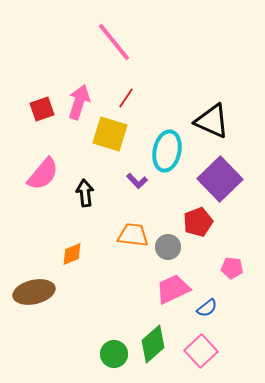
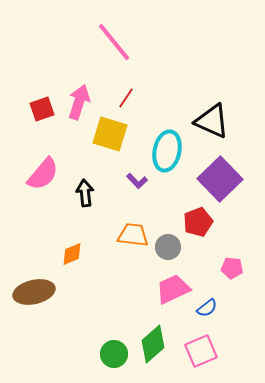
pink square: rotated 20 degrees clockwise
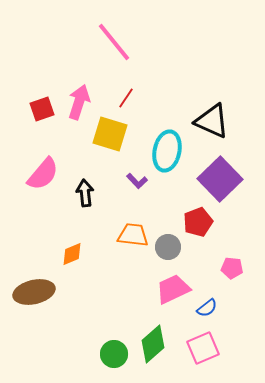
pink square: moved 2 px right, 3 px up
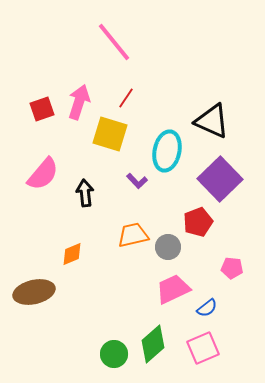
orange trapezoid: rotated 20 degrees counterclockwise
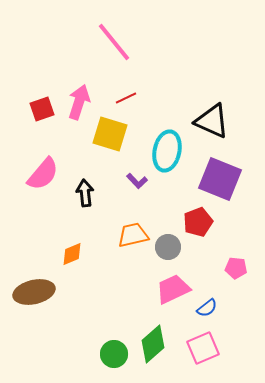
red line: rotated 30 degrees clockwise
purple square: rotated 24 degrees counterclockwise
pink pentagon: moved 4 px right
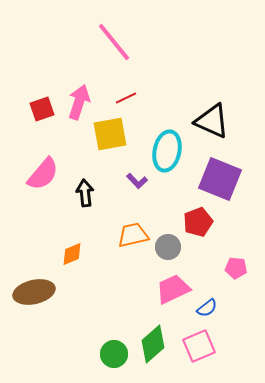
yellow square: rotated 27 degrees counterclockwise
pink square: moved 4 px left, 2 px up
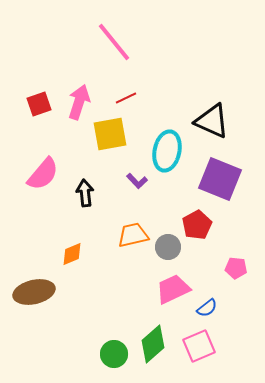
red square: moved 3 px left, 5 px up
red pentagon: moved 1 px left, 3 px down; rotated 8 degrees counterclockwise
